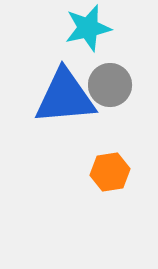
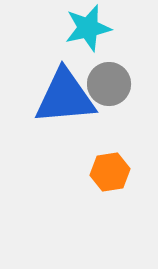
gray circle: moved 1 px left, 1 px up
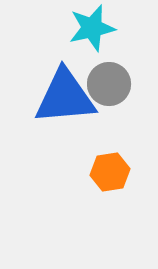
cyan star: moved 4 px right
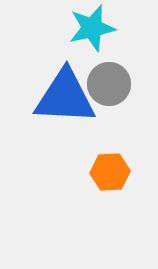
blue triangle: rotated 8 degrees clockwise
orange hexagon: rotated 6 degrees clockwise
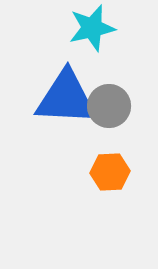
gray circle: moved 22 px down
blue triangle: moved 1 px right, 1 px down
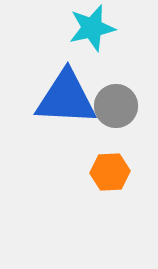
gray circle: moved 7 px right
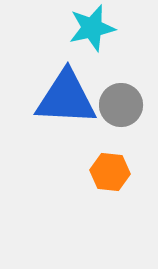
gray circle: moved 5 px right, 1 px up
orange hexagon: rotated 9 degrees clockwise
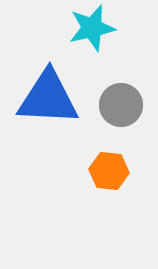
blue triangle: moved 18 px left
orange hexagon: moved 1 px left, 1 px up
